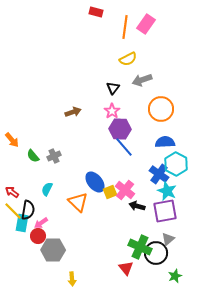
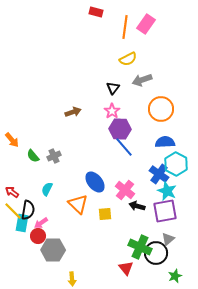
yellow square: moved 5 px left, 22 px down; rotated 16 degrees clockwise
orange triangle: moved 2 px down
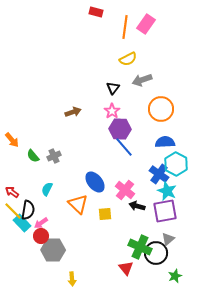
cyan rectangle: rotated 54 degrees counterclockwise
red circle: moved 3 px right
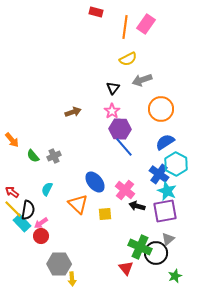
blue semicircle: rotated 30 degrees counterclockwise
yellow line: moved 2 px up
gray hexagon: moved 6 px right, 14 px down
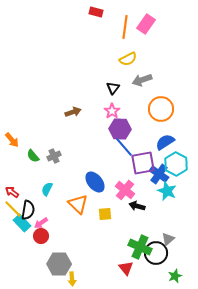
purple square: moved 22 px left, 48 px up
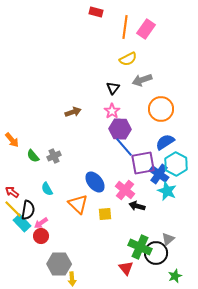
pink rectangle: moved 5 px down
cyan semicircle: rotated 56 degrees counterclockwise
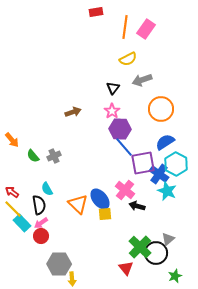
red rectangle: rotated 24 degrees counterclockwise
blue ellipse: moved 5 px right, 17 px down
black semicircle: moved 11 px right, 5 px up; rotated 18 degrees counterclockwise
green cross: rotated 20 degrees clockwise
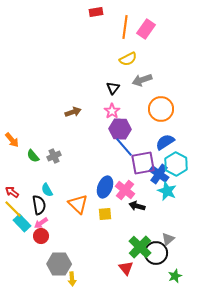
cyan semicircle: moved 1 px down
blue ellipse: moved 5 px right, 12 px up; rotated 60 degrees clockwise
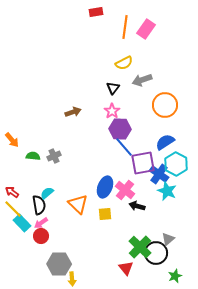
yellow semicircle: moved 4 px left, 4 px down
orange circle: moved 4 px right, 4 px up
green semicircle: rotated 136 degrees clockwise
cyan semicircle: moved 3 px down; rotated 80 degrees clockwise
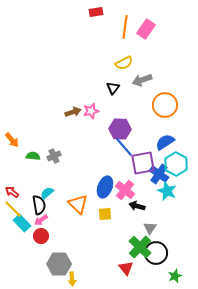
pink star: moved 21 px left; rotated 21 degrees clockwise
pink arrow: moved 3 px up
gray triangle: moved 18 px left, 11 px up; rotated 16 degrees counterclockwise
